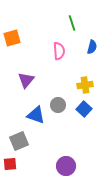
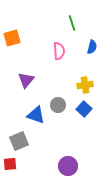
purple circle: moved 2 px right
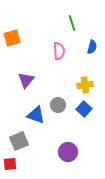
purple circle: moved 14 px up
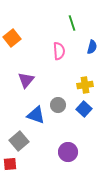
orange square: rotated 24 degrees counterclockwise
gray square: rotated 18 degrees counterclockwise
